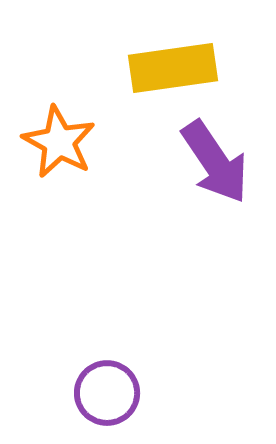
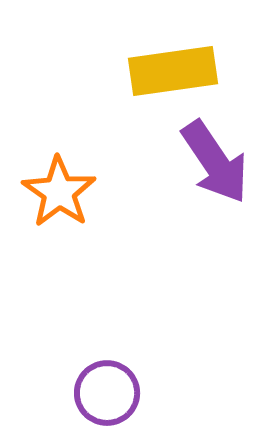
yellow rectangle: moved 3 px down
orange star: moved 50 px down; rotated 6 degrees clockwise
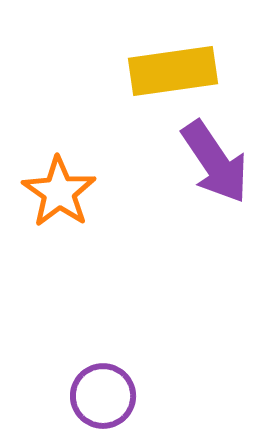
purple circle: moved 4 px left, 3 px down
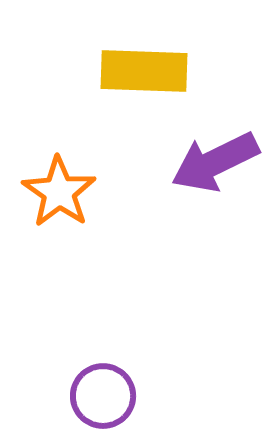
yellow rectangle: moved 29 px left; rotated 10 degrees clockwise
purple arrow: rotated 98 degrees clockwise
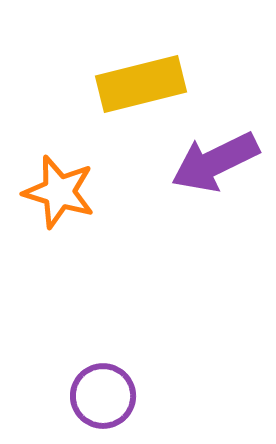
yellow rectangle: moved 3 px left, 13 px down; rotated 16 degrees counterclockwise
orange star: rotated 18 degrees counterclockwise
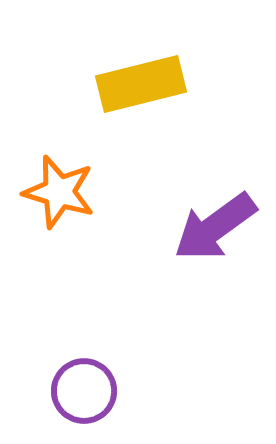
purple arrow: moved 65 px down; rotated 10 degrees counterclockwise
purple circle: moved 19 px left, 5 px up
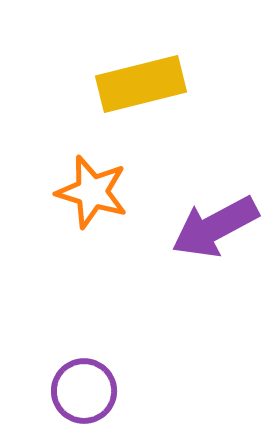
orange star: moved 33 px right
purple arrow: rotated 8 degrees clockwise
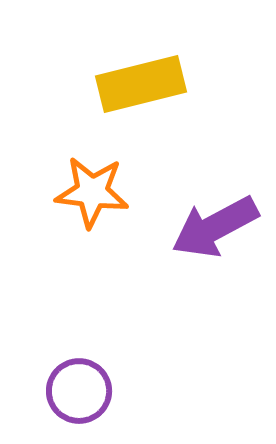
orange star: rotated 10 degrees counterclockwise
purple circle: moved 5 px left
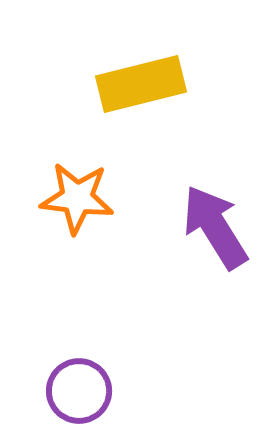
orange star: moved 15 px left, 6 px down
purple arrow: rotated 86 degrees clockwise
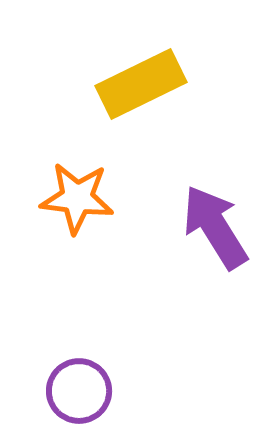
yellow rectangle: rotated 12 degrees counterclockwise
